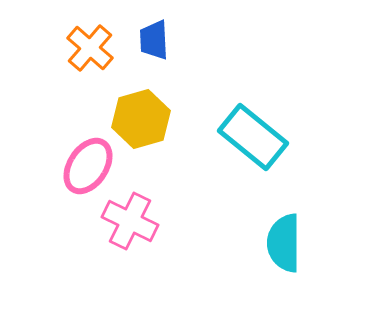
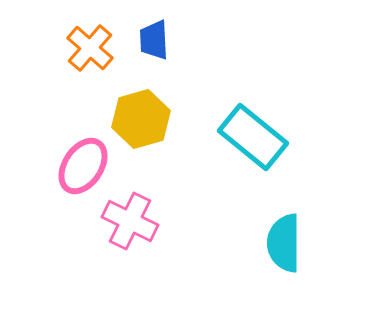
pink ellipse: moved 5 px left
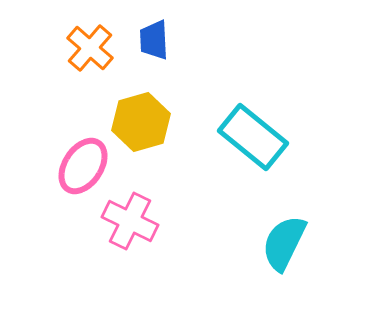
yellow hexagon: moved 3 px down
cyan semicircle: rotated 26 degrees clockwise
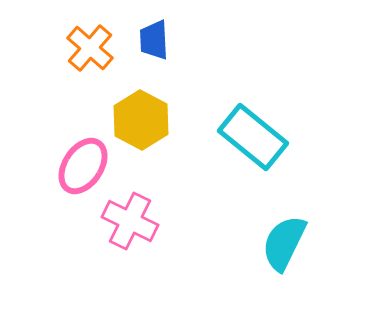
yellow hexagon: moved 2 px up; rotated 16 degrees counterclockwise
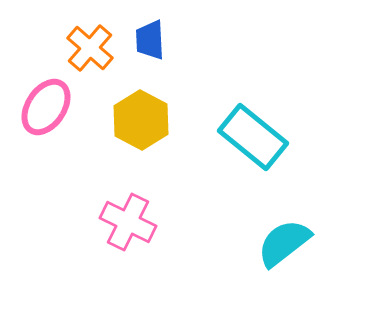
blue trapezoid: moved 4 px left
pink ellipse: moved 37 px left, 59 px up
pink cross: moved 2 px left, 1 px down
cyan semicircle: rotated 26 degrees clockwise
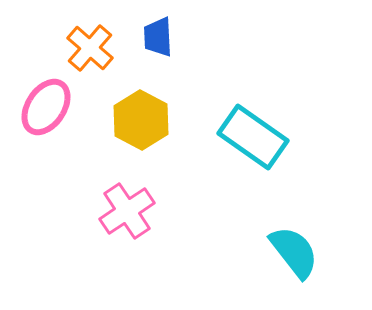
blue trapezoid: moved 8 px right, 3 px up
cyan rectangle: rotated 4 degrees counterclockwise
pink cross: moved 1 px left, 11 px up; rotated 30 degrees clockwise
cyan semicircle: moved 10 px right, 9 px down; rotated 90 degrees clockwise
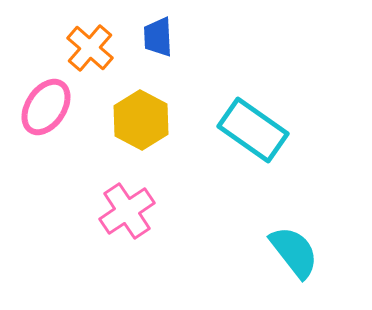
cyan rectangle: moved 7 px up
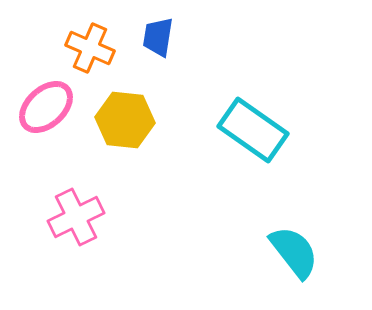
blue trapezoid: rotated 12 degrees clockwise
orange cross: rotated 18 degrees counterclockwise
pink ellipse: rotated 14 degrees clockwise
yellow hexagon: moved 16 px left; rotated 22 degrees counterclockwise
pink cross: moved 51 px left, 6 px down; rotated 8 degrees clockwise
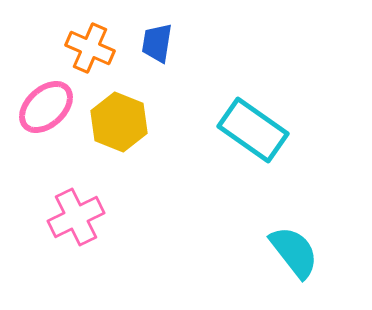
blue trapezoid: moved 1 px left, 6 px down
yellow hexagon: moved 6 px left, 2 px down; rotated 16 degrees clockwise
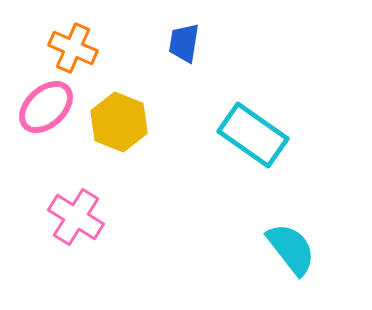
blue trapezoid: moved 27 px right
orange cross: moved 17 px left
cyan rectangle: moved 5 px down
pink cross: rotated 32 degrees counterclockwise
cyan semicircle: moved 3 px left, 3 px up
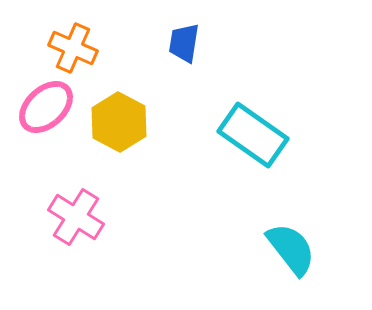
yellow hexagon: rotated 6 degrees clockwise
